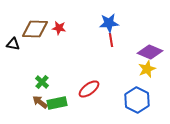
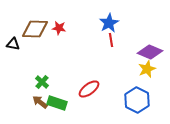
blue star: rotated 24 degrees counterclockwise
green rectangle: rotated 30 degrees clockwise
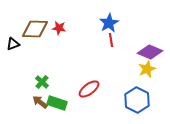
black triangle: rotated 32 degrees counterclockwise
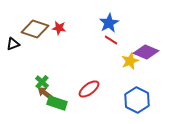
brown diamond: rotated 16 degrees clockwise
red line: rotated 48 degrees counterclockwise
purple diamond: moved 4 px left
yellow star: moved 17 px left, 8 px up
brown arrow: moved 5 px right, 9 px up
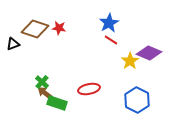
purple diamond: moved 3 px right, 1 px down
yellow star: rotated 12 degrees counterclockwise
red ellipse: rotated 25 degrees clockwise
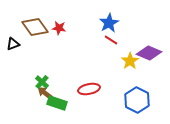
brown diamond: moved 2 px up; rotated 36 degrees clockwise
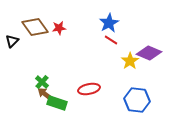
red star: rotated 16 degrees counterclockwise
black triangle: moved 1 px left, 3 px up; rotated 24 degrees counterclockwise
brown arrow: moved 1 px down
blue hexagon: rotated 20 degrees counterclockwise
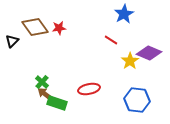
blue star: moved 15 px right, 9 px up
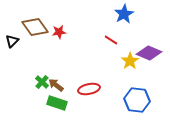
red star: moved 4 px down
brown arrow: moved 11 px right, 9 px up
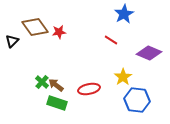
yellow star: moved 7 px left, 16 px down
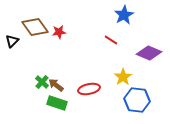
blue star: moved 1 px down
